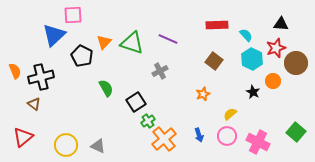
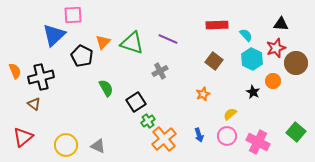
orange triangle: moved 1 px left
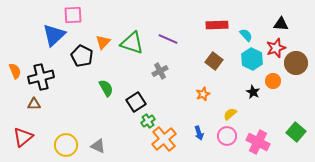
brown triangle: rotated 40 degrees counterclockwise
blue arrow: moved 2 px up
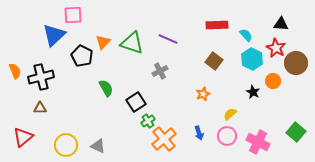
red star: rotated 24 degrees counterclockwise
brown triangle: moved 6 px right, 4 px down
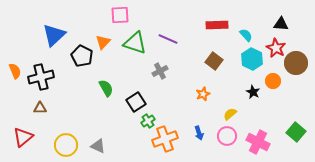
pink square: moved 47 px right
green triangle: moved 3 px right
orange cross: moved 1 px right; rotated 20 degrees clockwise
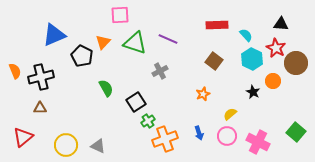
blue triangle: rotated 20 degrees clockwise
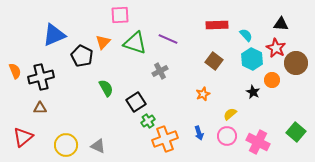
orange circle: moved 1 px left, 1 px up
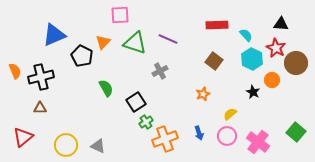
green cross: moved 2 px left, 1 px down
pink cross: rotated 10 degrees clockwise
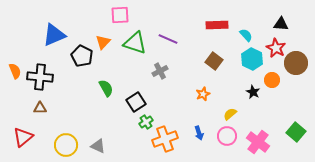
black cross: moved 1 px left; rotated 20 degrees clockwise
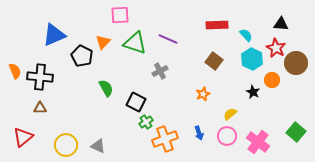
black square: rotated 30 degrees counterclockwise
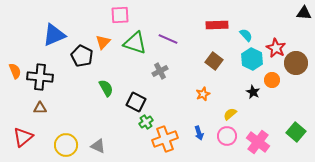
black triangle: moved 23 px right, 11 px up
